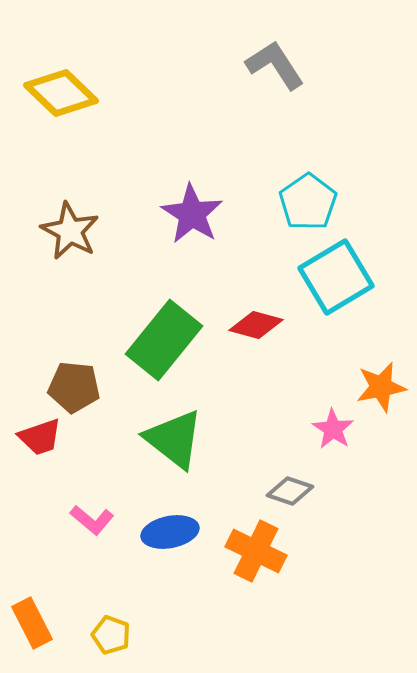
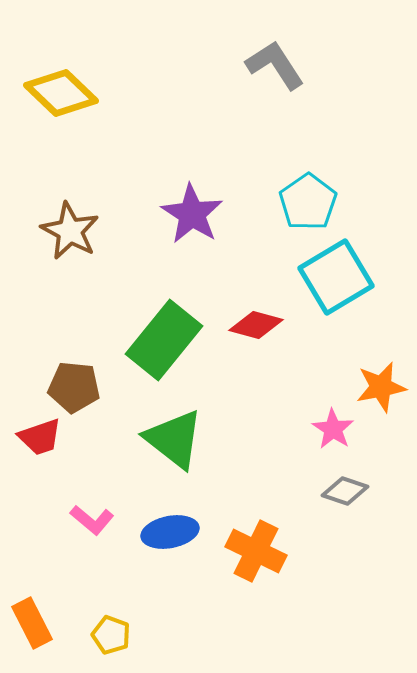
gray diamond: moved 55 px right
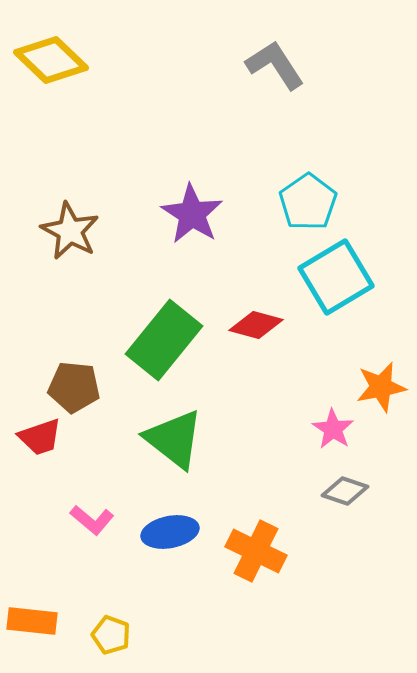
yellow diamond: moved 10 px left, 33 px up
orange rectangle: moved 2 px up; rotated 57 degrees counterclockwise
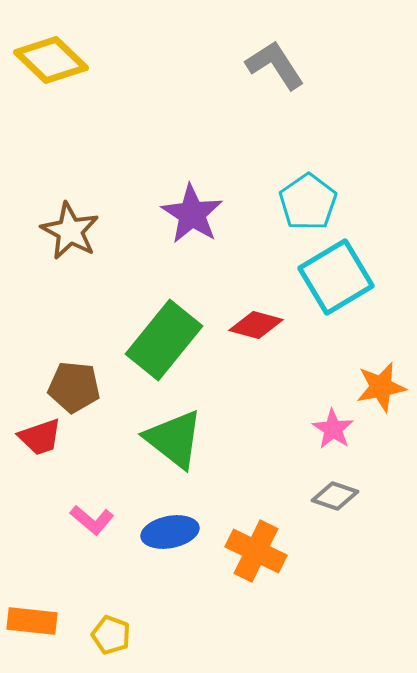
gray diamond: moved 10 px left, 5 px down
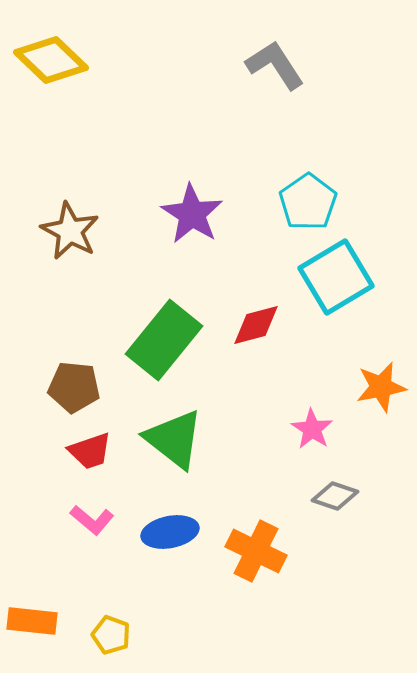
red diamond: rotated 30 degrees counterclockwise
pink star: moved 21 px left
red trapezoid: moved 50 px right, 14 px down
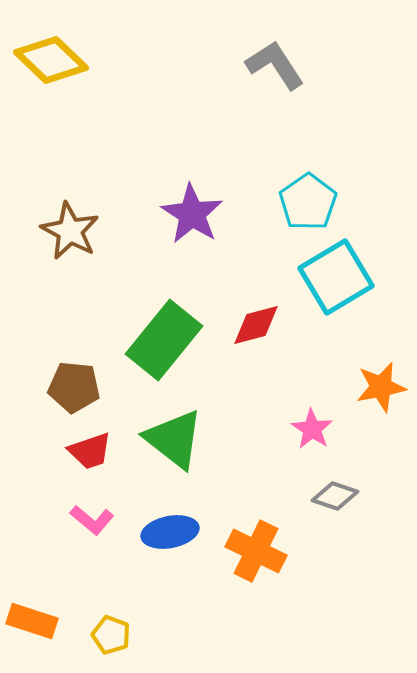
orange rectangle: rotated 12 degrees clockwise
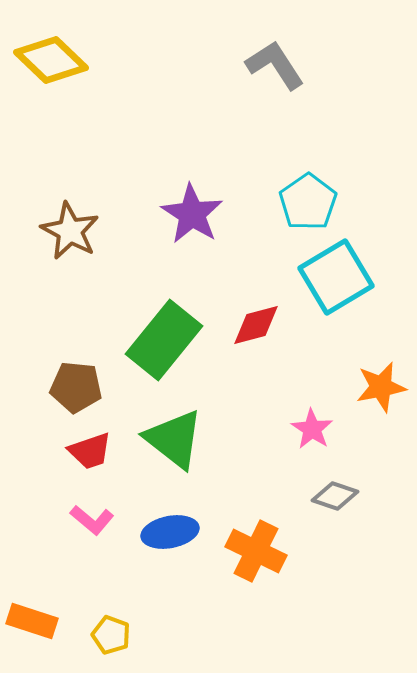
brown pentagon: moved 2 px right
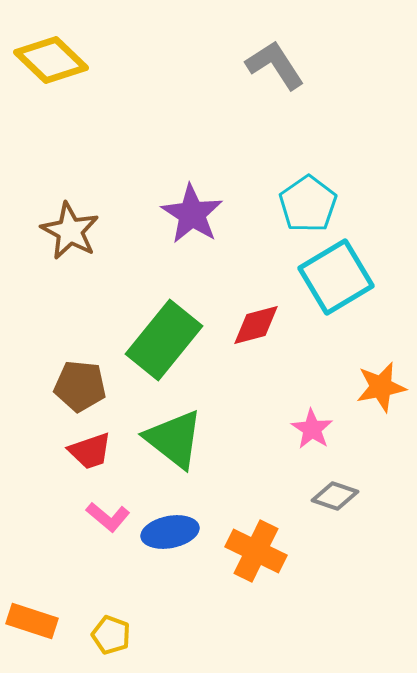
cyan pentagon: moved 2 px down
brown pentagon: moved 4 px right, 1 px up
pink L-shape: moved 16 px right, 3 px up
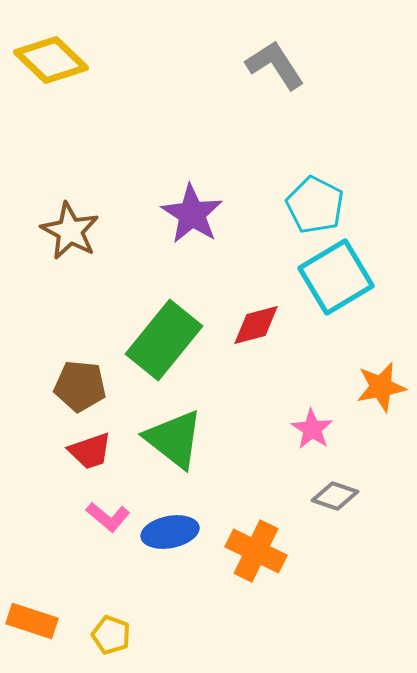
cyan pentagon: moved 7 px right, 1 px down; rotated 10 degrees counterclockwise
